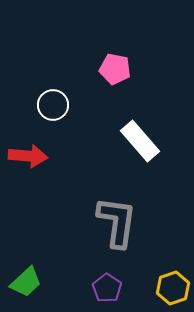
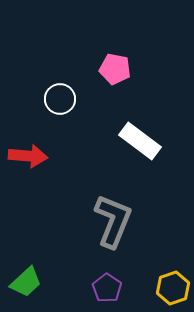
white circle: moved 7 px right, 6 px up
white rectangle: rotated 12 degrees counterclockwise
gray L-shape: moved 4 px left, 1 px up; rotated 14 degrees clockwise
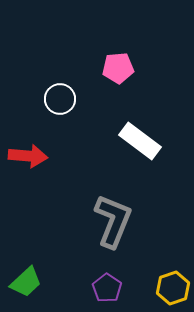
pink pentagon: moved 3 px right, 1 px up; rotated 16 degrees counterclockwise
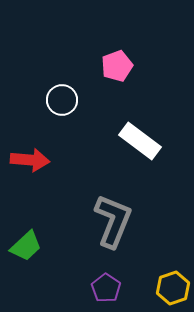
pink pentagon: moved 1 px left, 2 px up; rotated 16 degrees counterclockwise
white circle: moved 2 px right, 1 px down
red arrow: moved 2 px right, 4 px down
green trapezoid: moved 36 px up
purple pentagon: moved 1 px left
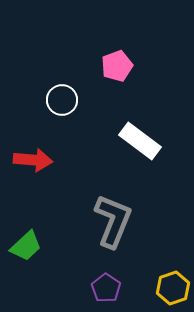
red arrow: moved 3 px right
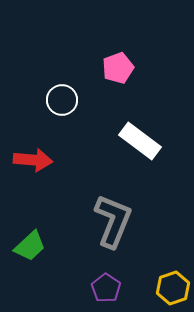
pink pentagon: moved 1 px right, 2 px down
green trapezoid: moved 4 px right
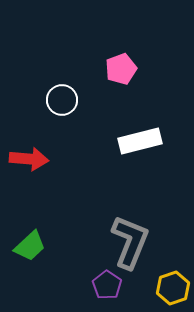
pink pentagon: moved 3 px right, 1 px down
white rectangle: rotated 51 degrees counterclockwise
red arrow: moved 4 px left, 1 px up
gray L-shape: moved 17 px right, 21 px down
purple pentagon: moved 1 px right, 3 px up
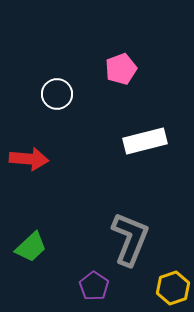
white circle: moved 5 px left, 6 px up
white rectangle: moved 5 px right
gray L-shape: moved 3 px up
green trapezoid: moved 1 px right, 1 px down
purple pentagon: moved 13 px left, 1 px down
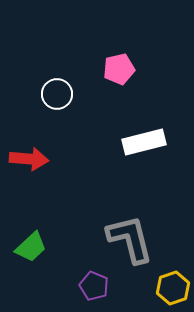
pink pentagon: moved 2 px left; rotated 8 degrees clockwise
white rectangle: moved 1 px left, 1 px down
gray L-shape: rotated 36 degrees counterclockwise
purple pentagon: rotated 12 degrees counterclockwise
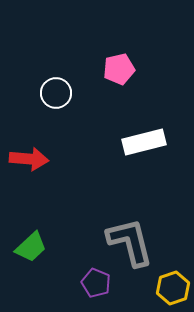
white circle: moved 1 px left, 1 px up
gray L-shape: moved 3 px down
purple pentagon: moved 2 px right, 3 px up
